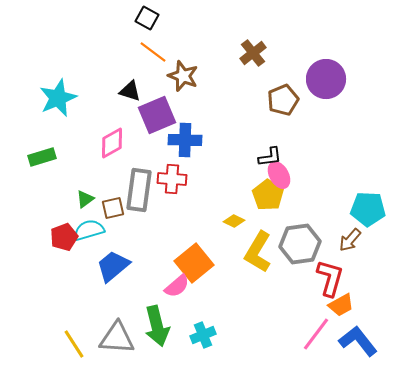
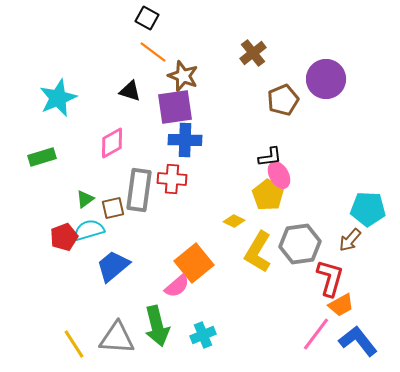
purple square: moved 18 px right, 8 px up; rotated 15 degrees clockwise
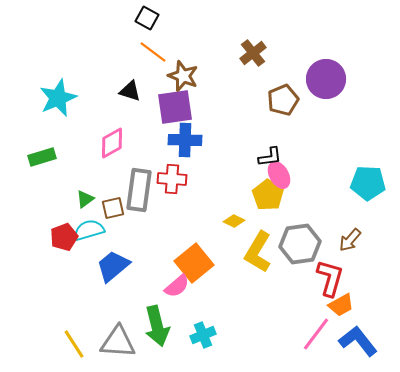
cyan pentagon: moved 26 px up
gray triangle: moved 1 px right, 4 px down
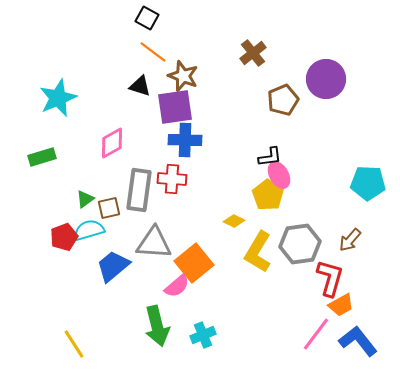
black triangle: moved 10 px right, 5 px up
brown square: moved 4 px left
gray triangle: moved 36 px right, 99 px up
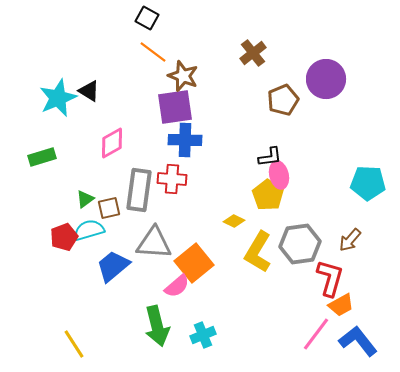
black triangle: moved 51 px left, 5 px down; rotated 15 degrees clockwise
pink ellipse: rotated 16 degrees clockwise
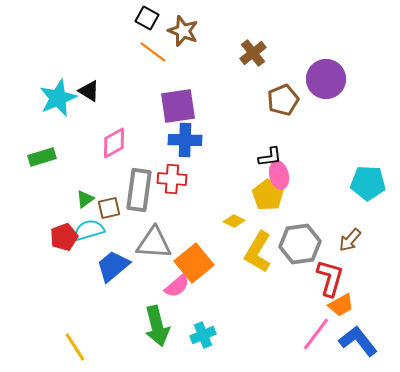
brown star: moved 45 px up
purple square: moved 3 px right, 1 px up
pink diamond: moved 2 px right
yellow line: moved 1 px right, 3 px down
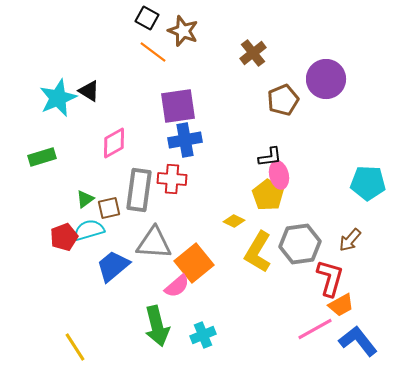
blue cross: rotated 12 degrees counterclockwise
pink line: moved 1 px left, 5 px up; rotated 24 degrees clockwise
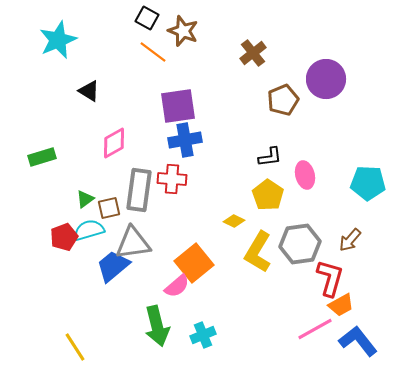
cyan star: moved 58 px up
pink ellipse: moved 26 px right
gray triangle: moved 21 px left; rotated 12 degrees counterclockwise
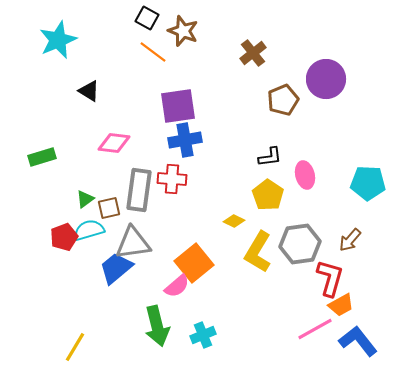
pink diamond: rotated 36 degrees clockwise
blue trapezoid: moved 3 px right, 2 px down
yellow line: rotated 64 degrees clockwise
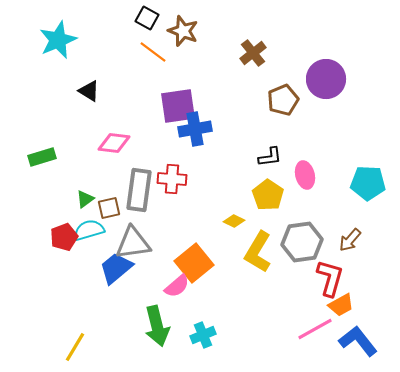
blue cross: moved 10 px right, 11 px up
gray hexagon: moved 2 px right, 2 px up
